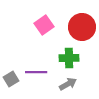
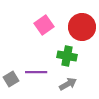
green cross: moved 2 px left, 2 px up; rotated 12 degrees clockwise
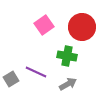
purple line: rotated 25 degrees clockwise
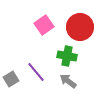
red circle: moved 2 px left
purple line: rotated 25 degrees clockwise
gray arrow: moved 3 px up; rotated 114 degrees counterclockwise
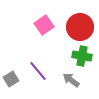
green cross: moved 15 px right
purple line: moved 2 px right, 1 px up
gray arrow: moved 3 px right, 1 px up
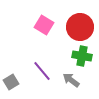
pink square: rotated 24 degrees counterclockwise
purple line: moved 4 px right
gray square: moved 3 px down
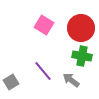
red circle: moved 1 px right, 1 px down
purple line: moved 1 px right
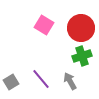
green cross: rotated 30 degrees counterclockwise
purple line: moved 2 px left, 8 px down
gray arrow: moved 1 px left, 1 px down; rotated 24 degrees clockwise
